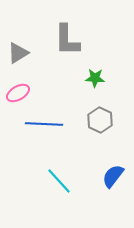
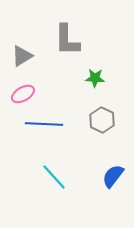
gray triangle: moved 4 px right, 3 px down
pink ellipse: moved 5 px right, 1 px down
gray hexagon: moved 2 px right
cyan line: moved 5 px left, 4 px up
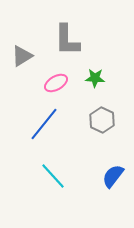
pink ellipse: moved 33 px right, 11 px up
blue line: rotated 54 degrees counterclockwise
cyan line: moved 1 px left, 1 px up
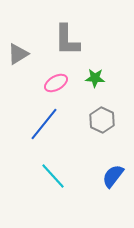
gray triangle: moved 4 px left, 2 px up
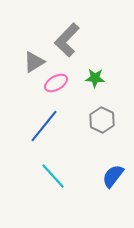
gray L-shape: rotated 44 degrees clockwise
gray triangle: moved 16 px right, 8 px down
blue line: moved 2 px down
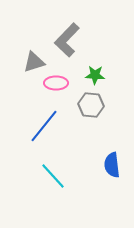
gray triangle: rotated 15 degrees clockwise
green star: moved 3 px up
pink ellipse: rotated 30 degrees clockwise
gray hexagon: moved 11 px left, 15 px up; rotated 20 degrees counterclockwise
blue semicircle: moved 1 px left, 11 px up; rotated 45 degrees counterclockwise
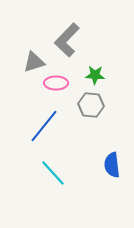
cyan line: moved 3 px up
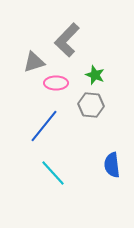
green star: rotated 18 degrees clockwise
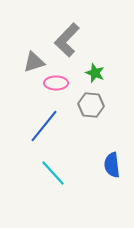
green star: moved 2 px up
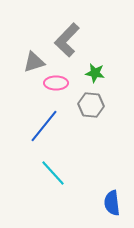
green star: rotated 12 degrees counterclockwise
blue semicircle: moved 38 px down
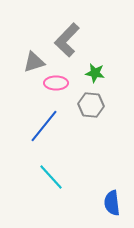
cyan line: moved 2 px left, 4 px down
